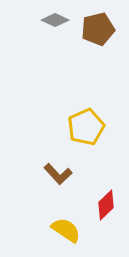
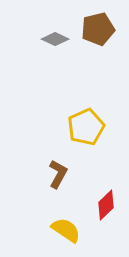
gray diamond: moved 19 px down
brown L-shape: rotated 108 degrees counterclockwise
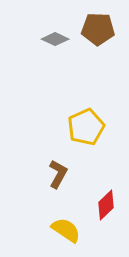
brown pentagon: rotated 16 degrees clockwise
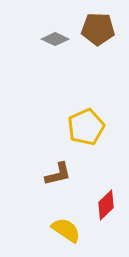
brown L-shape: rotated 48 degrees clockwise
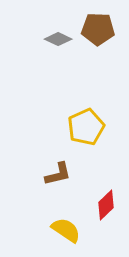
gray diamond: moved 3 px right
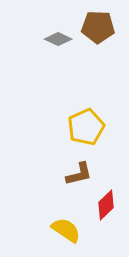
brown pentagon: moved 2 px up
brown L-shape: moved 21 px right
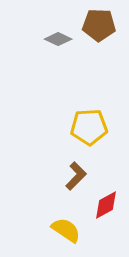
brown pentagon: moved 1 px right, 2 px up
yellow pentagon: moved 3 px right; rotated 21 degrees clockwise
brown L-shape: moved 3 px left, 2 px down; rotated 32 degrees counterclockwise
red diamond: rotated 16 degrees clockwise
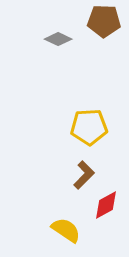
brown pentagon: moved 5 px right, 4 px up
brown L-shape: moved 8 px right, 1 px up
